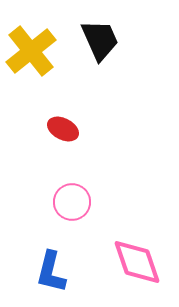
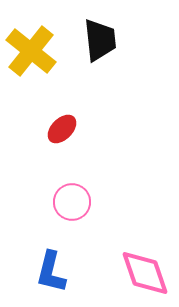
black trapezoid: rotated 18 degrees clockwise
yellow cross: rotated 12 degrees counterclockwise
red ellipse: moved 1 px left; rotated 72 degrees counterclockwise
pink diamond: moved 8 px right, 11 px down
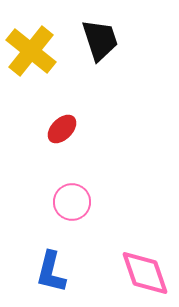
black trapezoid: rotated 12 degrees counterclockwise
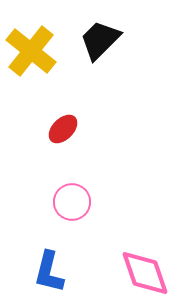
black trapezoid: rotated 117 degrees counterclockwise
red ellipse: moved 1 px right
blue L-shape: moved 2 px left
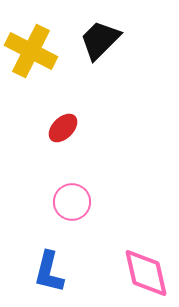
yellow cross: rotated 12 degrees counterclockwise
red ellipse: moved 1 px up
pink diamond: moved 1 px right; rotated 6 degrees clockwise
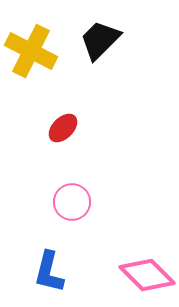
pink diamond: moved 1 px right, 2 px down; rotated 32 degrees counterclockwise
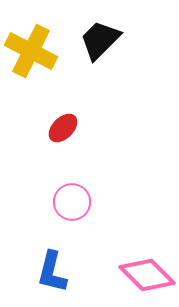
blue L-shape: moved 3 px right
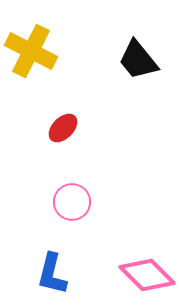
black trapezoid: moved 38 px right, 20 px down; rotated 84 degrees counterclockwise
blue L-shape: moved 2 px down
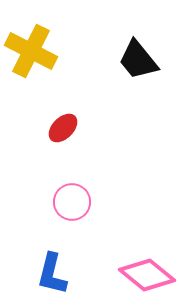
pink diamond: rotated 6 degrees counterclockwise
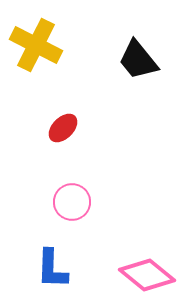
yellow cross: moved 5 px right, 6 px up
blue L-shape: moved 5 px up; rotated 12 degrees counterclockwise
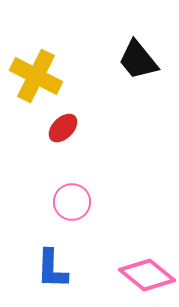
yellow cross: moved 31 px down
